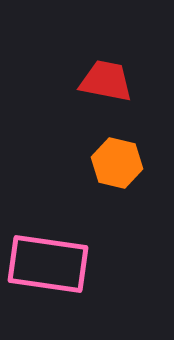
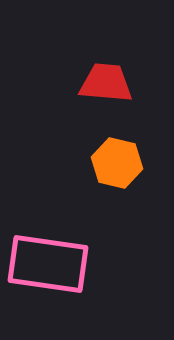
red trapezoid: moved 2 px down; rotated 6 degrees counterclockwise
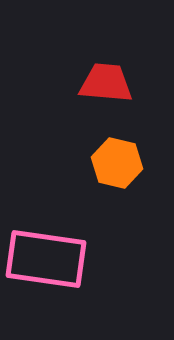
pink rectangle: moved 2 px left, 5 px up
